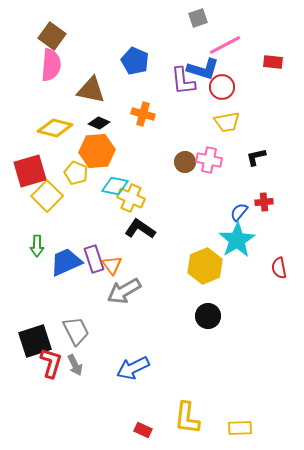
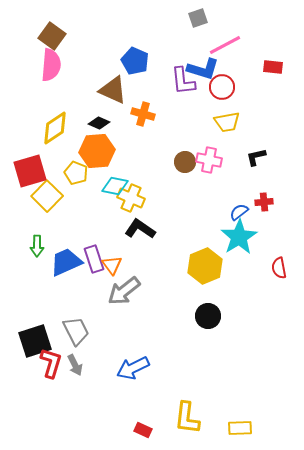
red rectangle at (273, 62): moved 5 px down
brown triangle at (91, 90): moved 22 px right; rotated 12 degrees clockwise
yellow diamond at (55, 128): rotated 48 degrees counterclockwise
blue semicircle at (239, 212): rotated 12 degrees clockwise
cyan star at (237, 240): moved 2 px right, 3 px up
gray arrow at (124, 291): rotated 8 degrees counterclockwise
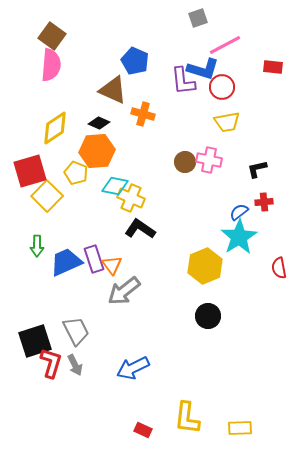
black L-shape at (256, 157): moved 1 px right, 12 px down
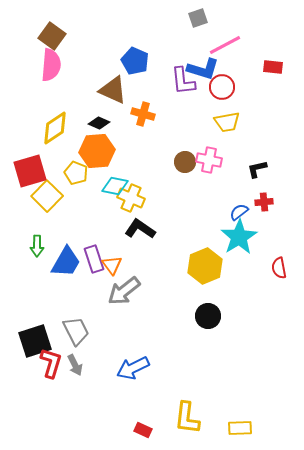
blue trapezoid at (66, 262): rotated 144 degrees clockwise
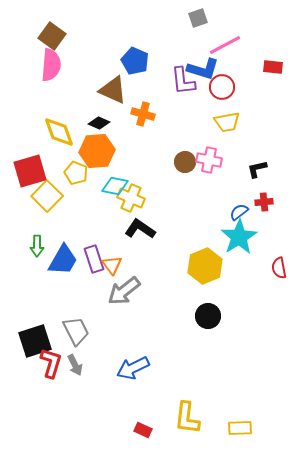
yellow diamond at (55, 128): moved 4 px right, 4 px down; rotated 76 degrees counterclockwise
blue trapezoid at (66, 262): moved 3 px left, 2 px up
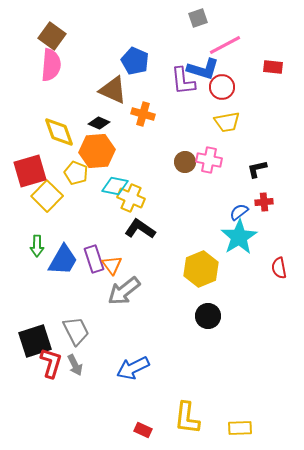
yellow hexagon at (205, 266): moved 4 px left, 3 px down
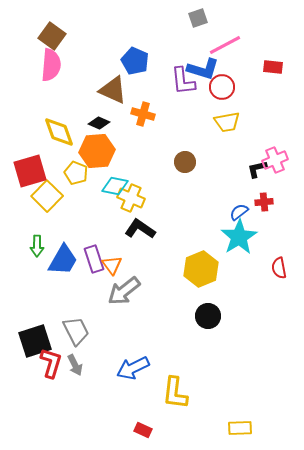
pink cross at (209, 160): moved 66 px right; rotated 35 degrees counterclockwise
yellow L-shape at (187, 418): moved 12 px left, 25 px up
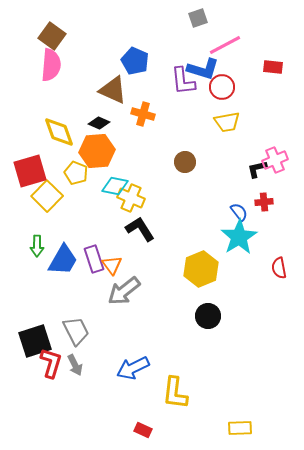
blue semicircle at (239, 212): rotated 90 degrees clockwise
black L-shape at (140, 229): rotated 24 degrees clockwise
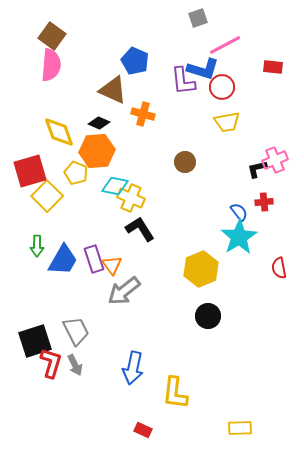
blue arrow at (133, 368): rotated 52 degrees counterclockwise
